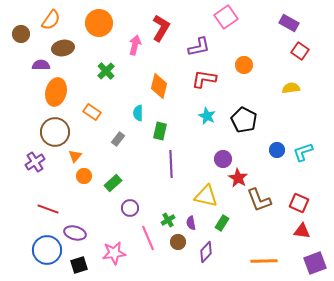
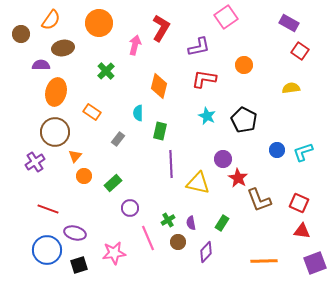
yellow triangle at (206, 196): moved 8 px left, 13 px up
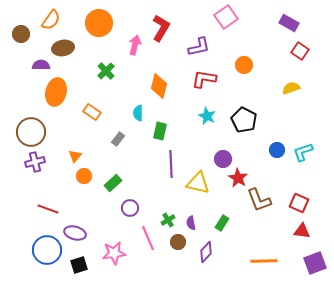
yellow semicircle at (291, 88): rotated 12 degrees counterclockwise
brown circle at (55, 132): moved 24 px left
purple cross at (35, 162): rotated 18 degrees clockwise
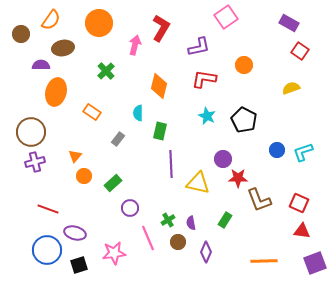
red star at (238, 178): rotated 30 degrees counterclockwise
green rectangle at (222, 223): moved 3 px right, 3 px up
purple diamond at (206, 252): rotated 20 degrees counterclockwise
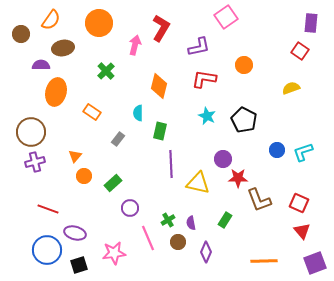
purple rectangle at (289, 23): moved 22 px right; rotated 66 degrees clockwise
red triangle at (302, 231): rotated 42 degrees clockwise
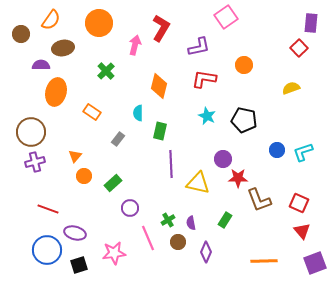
red square at (300, 51): moved 1 px left, 3 px up; rotated 12 degrees clockwise
black pentagon at (244, 120): rotated 15 degrees counterclockwise
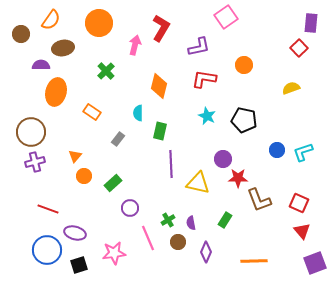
orange line at (264, 261): moved 10 px left
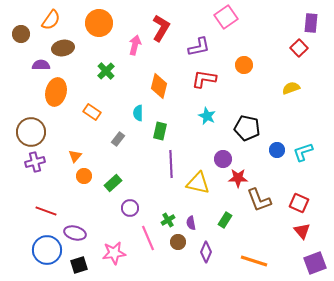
black pentagon at (244, 120): moved 3 px right, 8 px down
red line at (48, 209): moved 2 px left, 2 px down
orange line at (254, 261): rotated 20 degrees clockwise
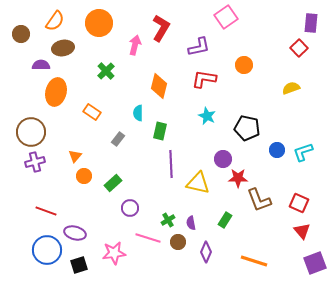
orange semicircle at (51, 20): moved 4 px right, 1 px down
pink line at (148, 238): rotated 50 degrees counterclockwise
